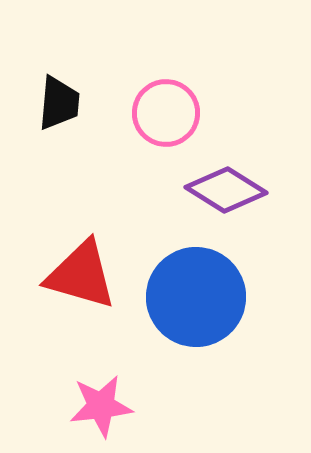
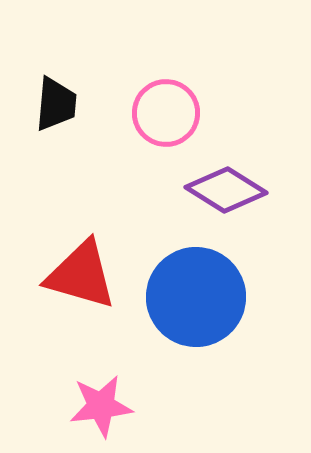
black trapezoid: moved 3 px left, 1 px down
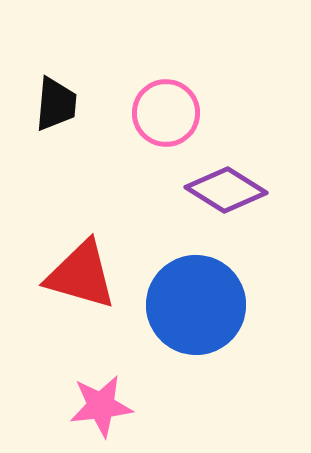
blue circle: moved 8 px down
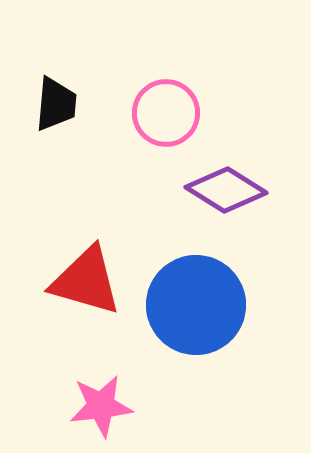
red triangle: moved 5 px right, 6 px down
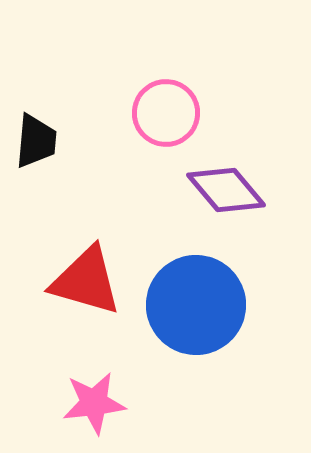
black trapezoid: moved 20 px left, 37 px down
purple diamond: rotated 18 degrees clockwise
pink star: moved 7 px left, 3 px up
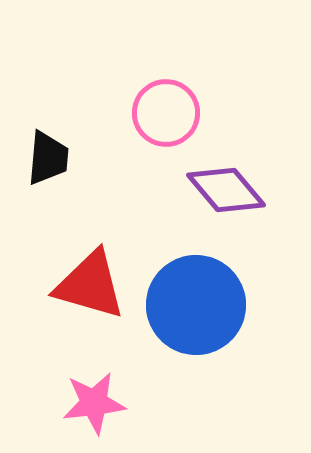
black trapezoid: moved 12 px right, 17 px down
red triangle: moved 4 px right, 4 px down
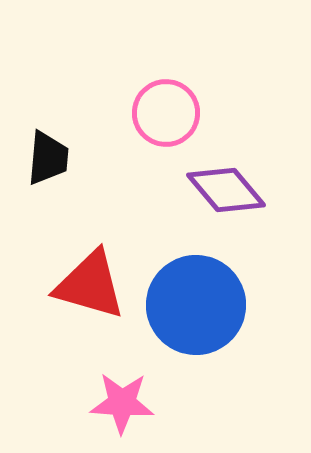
pink star: moved 28 px right; rotated 10 degrees clockwise
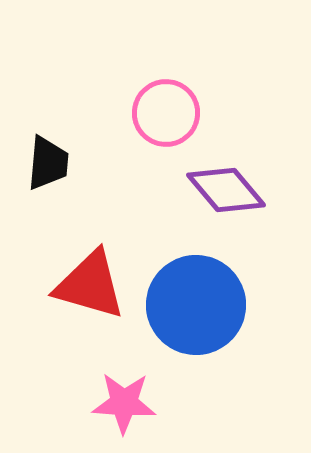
black trapezoid: moved 5 px down
pink star: moved 2 px right
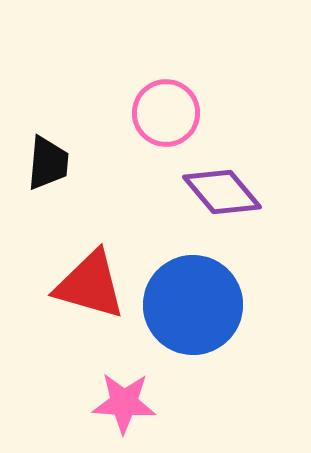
purple diamond: moved 4 px left, 2 px down
blue circle: moved 3 px left
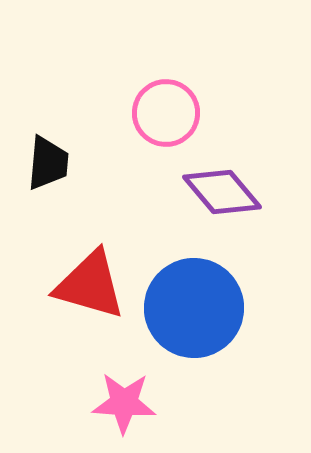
blue circle: moved 1 px right, 3 px down
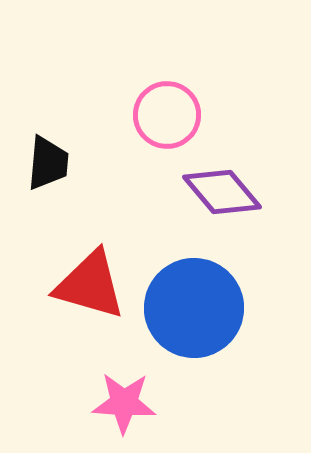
pink circle: moved 1 px right, 2 px down
